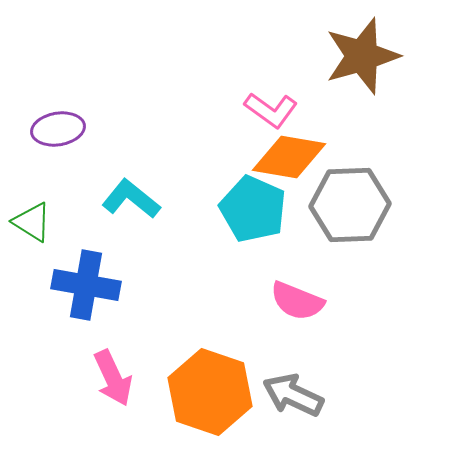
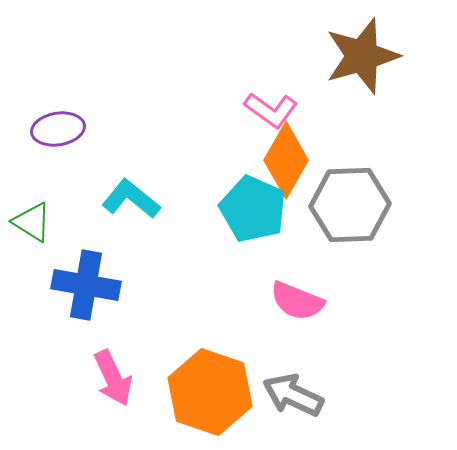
orange diamond: moved 3 px left, 3 px down; rotated 70 degrees counterclockwise
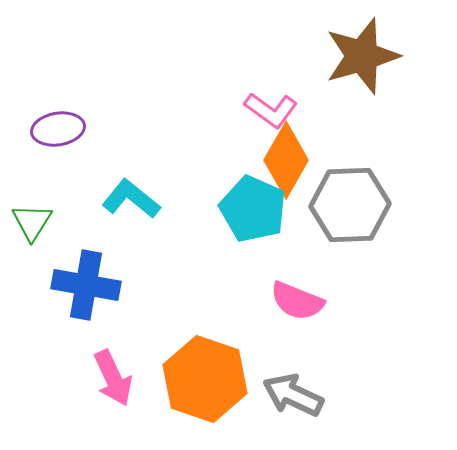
green triangle: rotated 30 degrees clockwise
orange hexagon: moved 5 px left, 13 px up
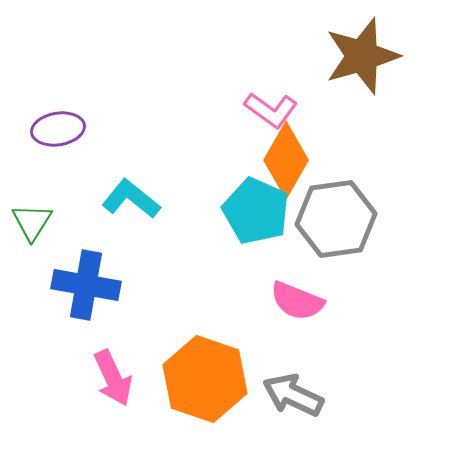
gray hexagon: moved 14 px left, 14 px down; rotated 6 degrees counterclockwise
cyan pentagon: moved 3 px right, 2 px down
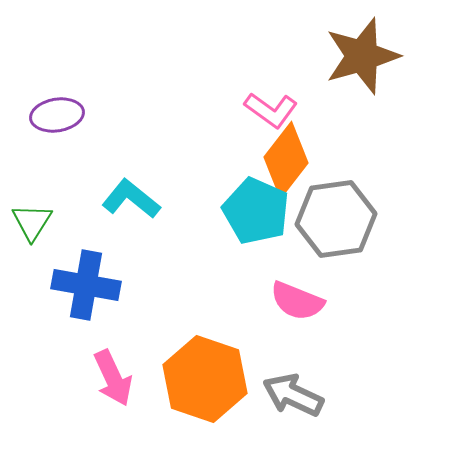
purple ellipse: moved 1 px left, 14 px up
orange diamond: rotated 8 degrees clockwise
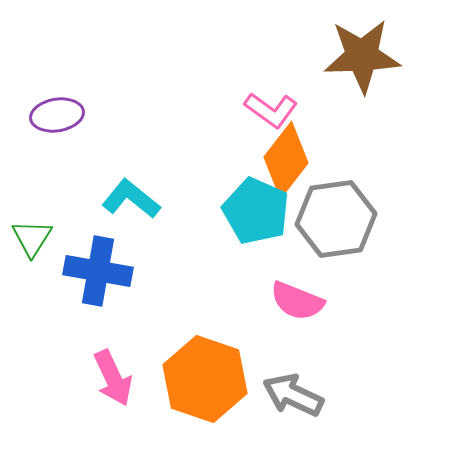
brown star: rotated 14 degrees clockwise
green triangle: moved 16 px down
blue cross: moved 12 px right, 14 px up
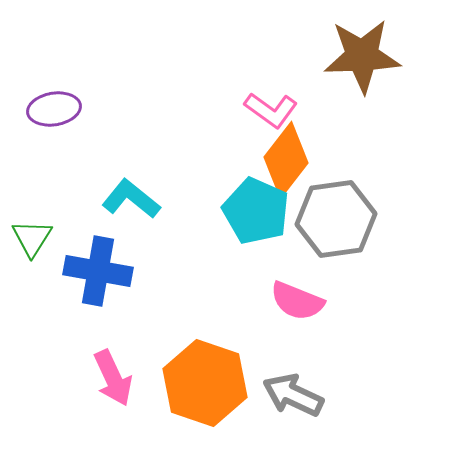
purple ellipse: moved 3 px left, 6 px up
orange hexagon: moved 4 px down
